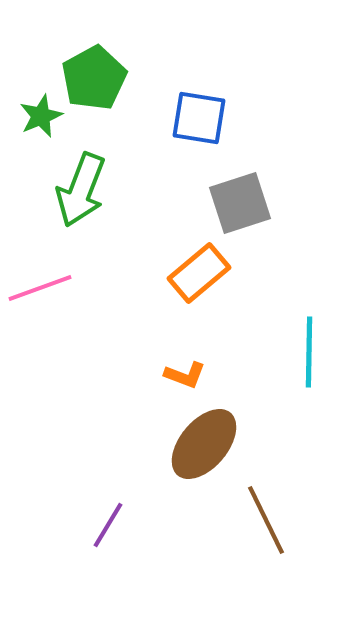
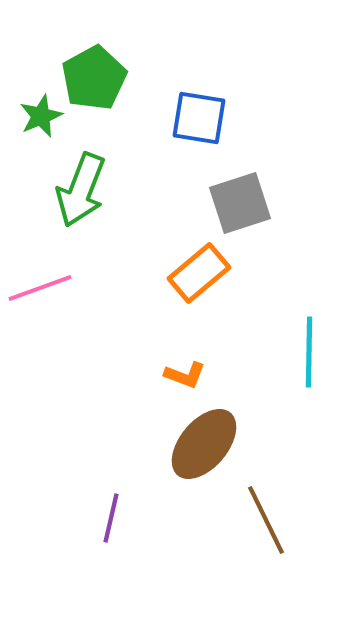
purple line: moved 3 px right, 7 px up; rotated 18 degrees counterclockwise
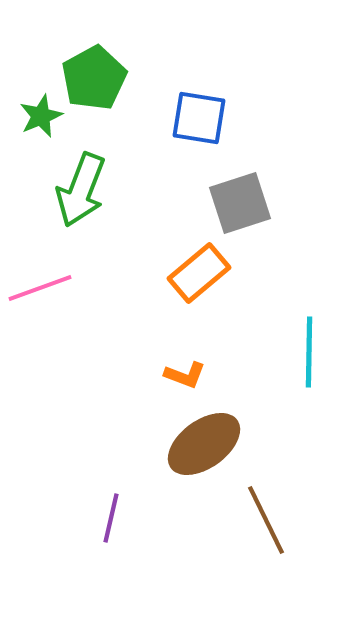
brown ellipse: rotated 14 degrees clockwise
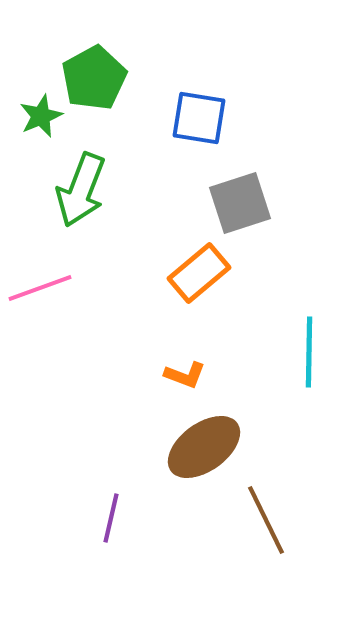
brown ellipse: moved 3 px down
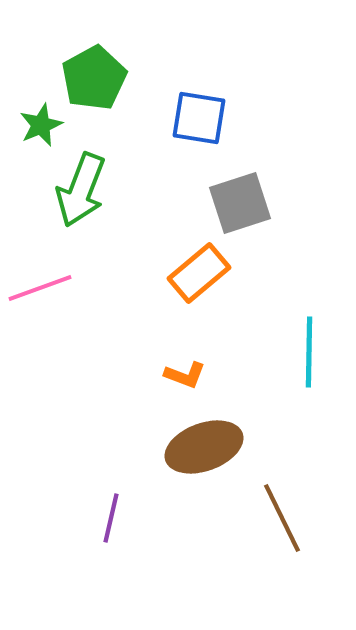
green star: moved 9 px down
brown ellipse: rotated 16 degrees clockwise
brown line: moved 16 px right, 2 px up
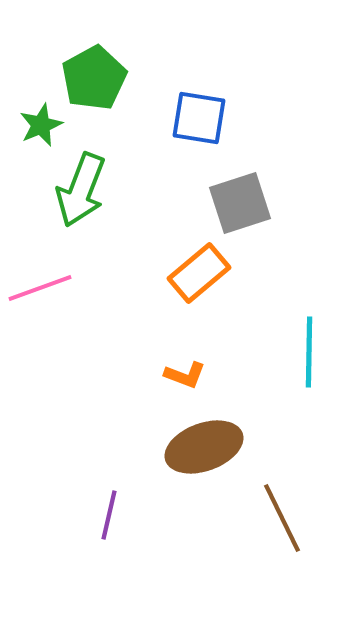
purple line: moved 2 px left, 3 px up
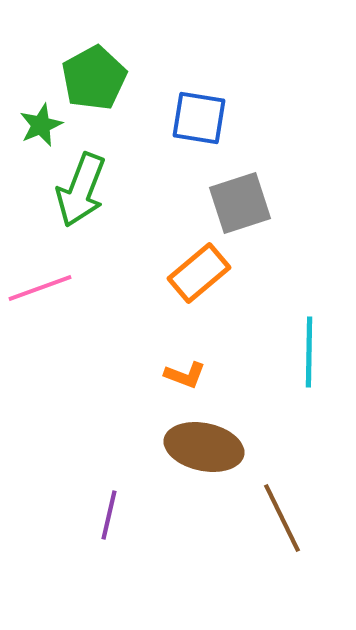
brown ellipse: rotated 32 degrees clockwise
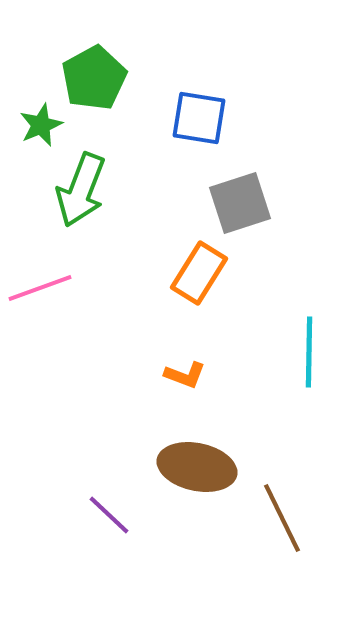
orange rectangle: rotated 18 degrees counterclockwise
brown ellipse: moved 7 px left, 20 px down
purple line: rotated 60 degrees counterclockwise
